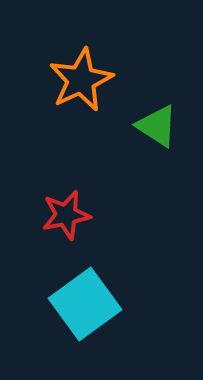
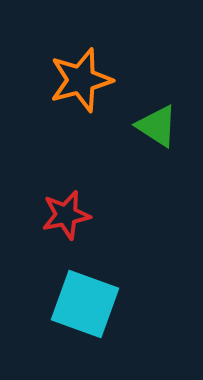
orange star: rotated 10 degrees clockwise
cyan square: rotated 34 degrees counterclockwise
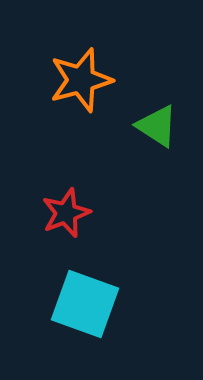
red star: moved 2 px up; rotated 9 degrees counterclockwise
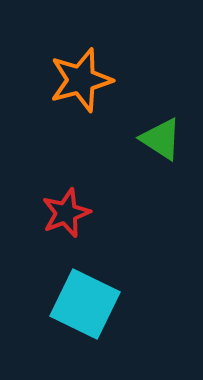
green triangle: moved 4 px right, 13 px down
cyan square: rotated 6 degrees clockwise
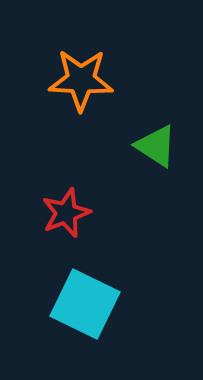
orange star: rotated 18 degrees clockwise
green triangle: moved 5 px left, 7 px down
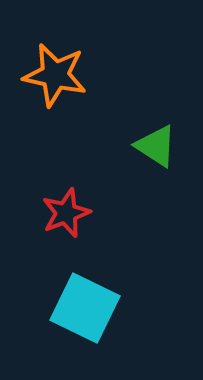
orange star: moved 26 px left, 5 px up; rotated 10 degrees clockwise
cyan square: moved 4 px down
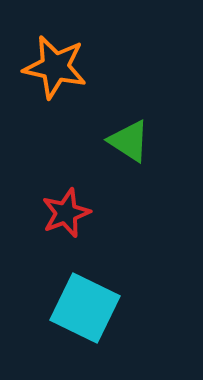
orange star: moved 8 px up
green triangle: moved 27 px left, 5 px up
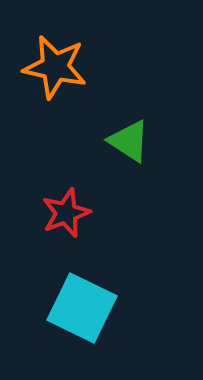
cyan square: moved 3 px left
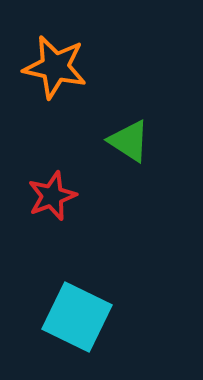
red star: moved 14 px left, 17 px up
cyan square: moved 5 px left, 9 px down
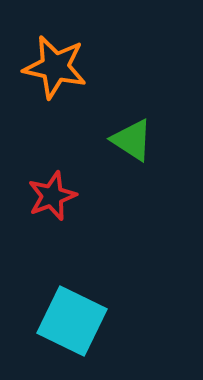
green triangle: moved 3 px right, 1 px up
cyan square: moved 5 px left, 4 px down
